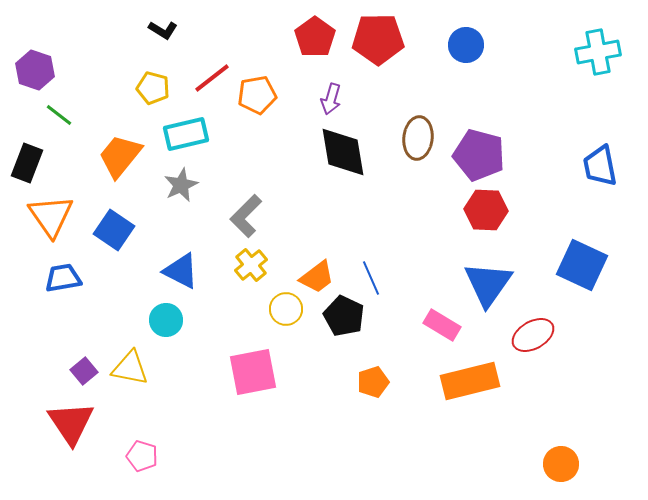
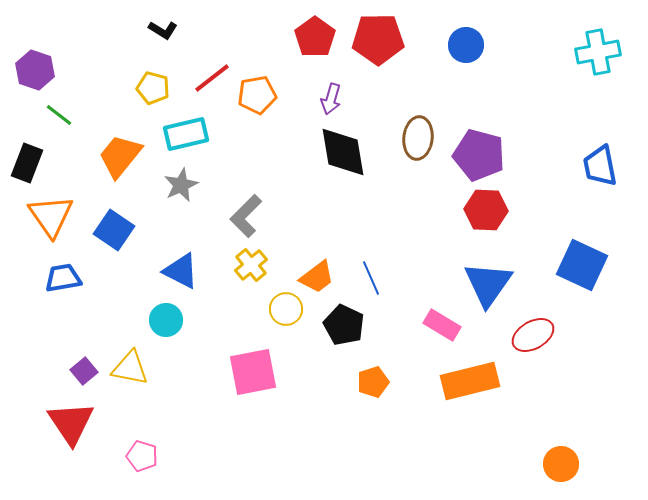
black pentagon at (344, 316): moved 9 px down
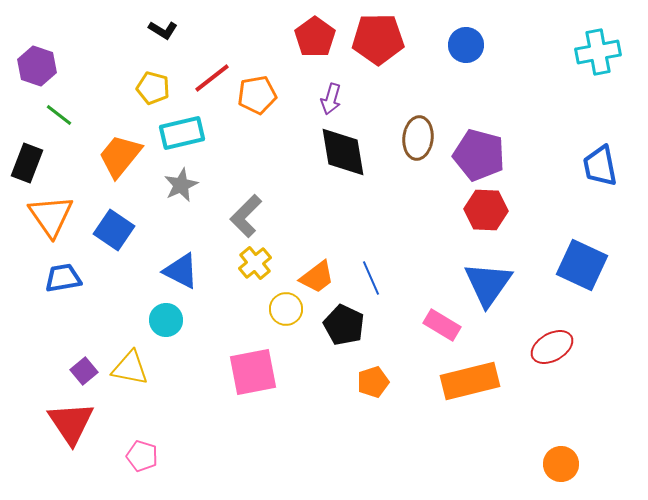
purple hexagon at (35, 70): moved 2 px right, 4 px up
cyan rectangle at (186, 134): moved 4 px left, 1 px up
yellow cross at (251, 265): moved 4 px right, 2 px up
red ellipse at (533, 335): moved 19 px right, 12 px down
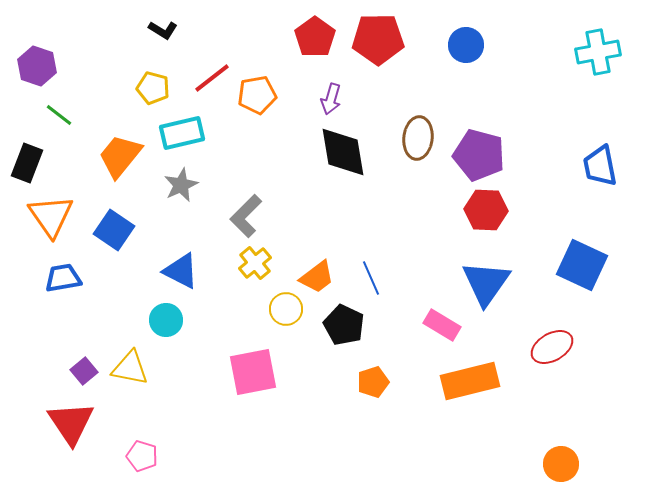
blue triangle at (488, 284): moved 2 px left, 1 px up
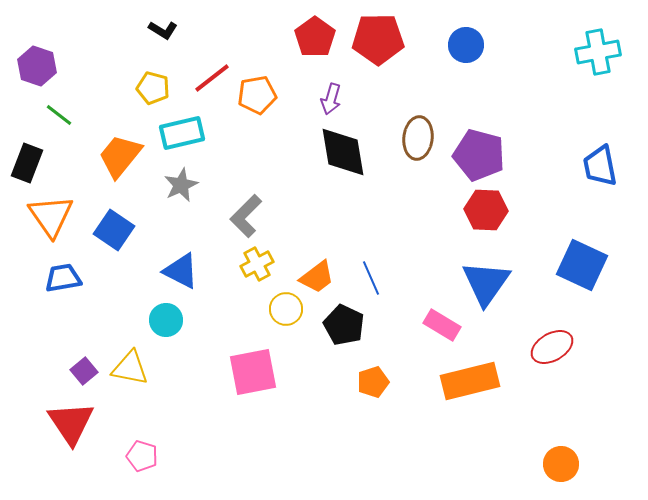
yellow cross at (255, 263): moved 2 px right, 1 px down; rotated 12 degrees clockwise
